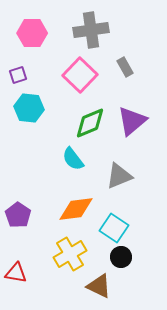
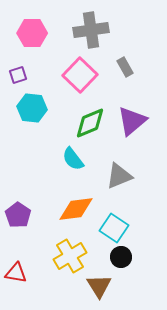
cyan hexagon: moved 3 px right
yellow cross: moved 2 px down
brown triangle: rotated 32 degrees clockwise
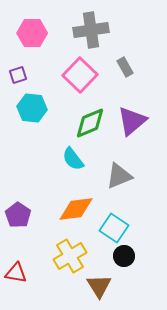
black circle: moved 3 px right, 1 px up
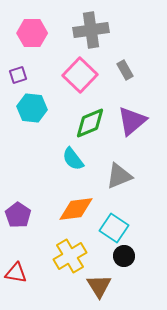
gray rectangle: moved 3 px down
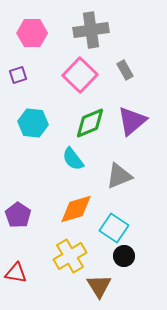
cyan hexagon: moved 1 px right, 15 px down
orange diamond: rotated 9 degrees counterclockwise
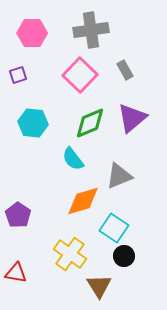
purple triangle: moved 3 px up
orange diamond: moved 7 px right, 8 px up
yellow cross: moved 2 px up; rotated 24 degrees counterclockwise
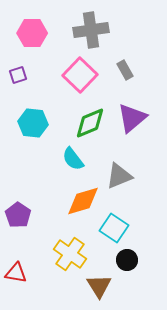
black circle: moved 3 px right, 4 px down
